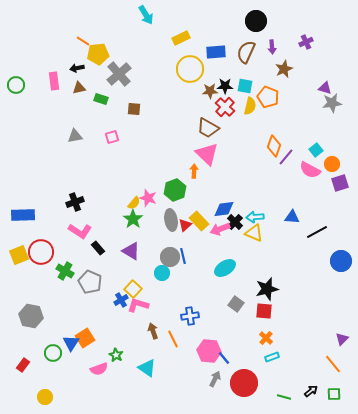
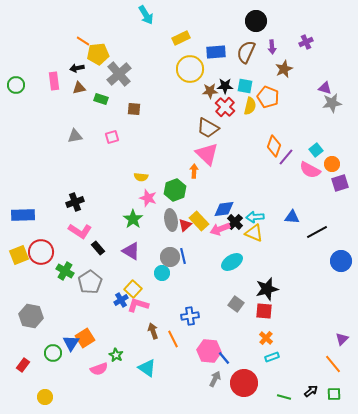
yellow semicircle at (134, 203): moved 7 px right, 26 px up; rotated 56 degrees clockwise
cyan ellipse at (225, 268): moved 7 px right, 6 px up
gray pentagon at (90, 282): rotated 15 degrees clockwise
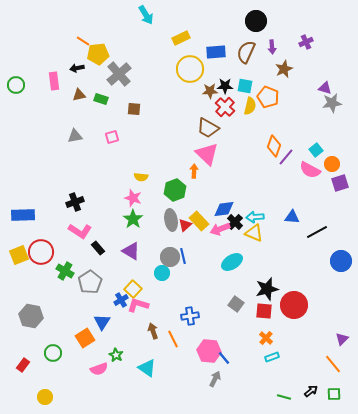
brown triangle at (79, 88): moved 7 px down
pink star at (148, 198): moved 15 px left
blue triangle at (71, 343): moved 31 px right, 21 px up
red circle at (244, 383): moved 50 px right, 78 px up
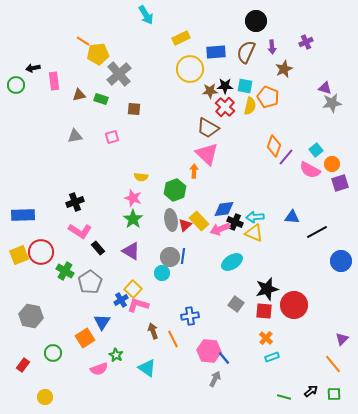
black arrow at (77, 68): moved 44 px left
black cross at (235, 222): rotated 21 degrees counterclockwise
blue line at (183, 256): rotated 21 degrees clockwise
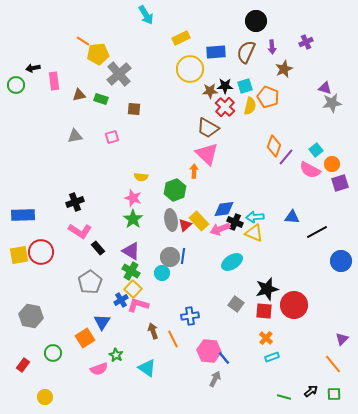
cyan square at (245, 86): rotated 28 degrees counterclockwise
yellow square at (19, 255): rotated 12 degrees clockwise
green cross at (65, 271): moved 66 px right
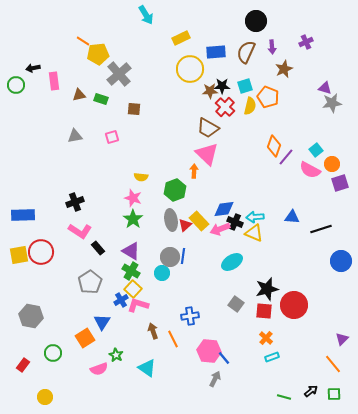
black star at (225, 86): moved 3 px left
black line at (317, 232): moved 4 px right, 3 px up; rotated 10 degrees clockwise
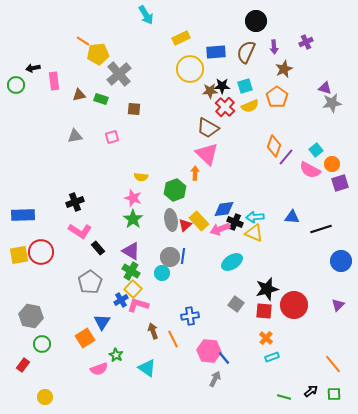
purple arrow at (272, 47): moved 2 px right
orange pentagon at (268, 97): moved 9 px right; rotated 15 degrees clockwise
yellow semicircle at (250, 106): rotated 54 degrees clockwise
orange arrow at (194, 171): moved 1 px right, 2 px down
purple triangle at (342, 339): moved 4 px left, 34 px up
green circle at (53, 353): moved 11 px left, 9 px up
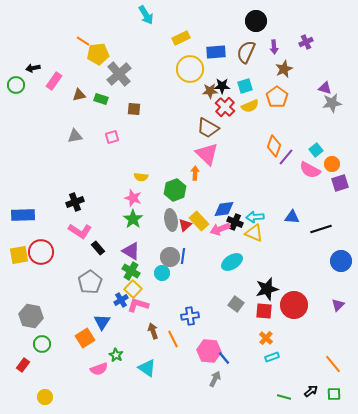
pink rectangle at (54, 81): rotated 42 degrees clockwise
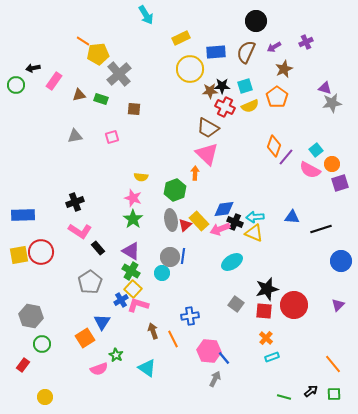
purple arrow at (274, 47): rotated 64 degrees clockwise
red cross at (225, 107): rotated 18 degrees counterclockwise
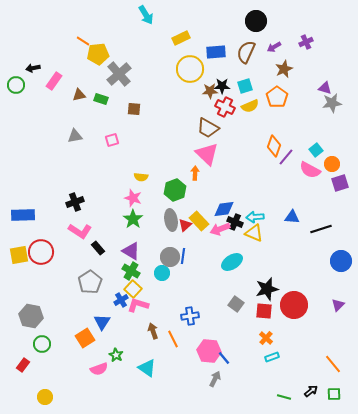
pink square at (112, 137): moved 3 px down
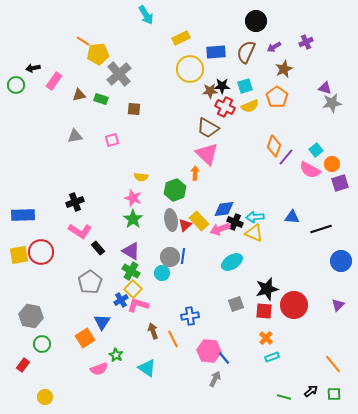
gray square at (236, 304): rotated 35 degrees clockwise
